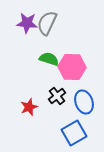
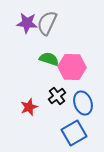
blue ellipse: moved 1 px left, 1 px down
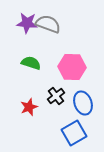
gray semicircle: moved 1 px right, 1 px down; rotated 85 degrees clockwise
green semicircle: moved 18 px left, 4 px down
black cross: moved 1 px left
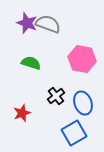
purple star: rotated 15 degrees clockwise
pink hexagon: moved 10 px right, 8 px up; rotated 8 degrees clockwise
red star: moved 7 px left, 6 px down
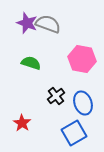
red star: moved 10 px down; rotated 18 degrees counterclockwise
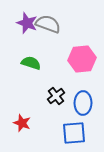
pink hexagon: rotated 16 degrees counterclockwise
blue ellipse: rotated 20 degrees clockwise
red star: rotated 12 degrees counterclockwise
blue square: rotated 25 degrees clockwise
